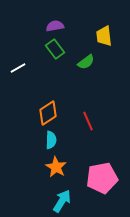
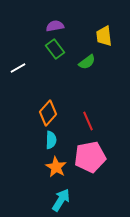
green semicircle: moved 1 px right
orange diamond: rotated 15 degrees counterclockwise
pink pentagon: moved 12 px left, 21 px up
cyan arrow: moved 1 px left, 1 px up
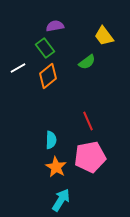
yellow trapezoid: rotated 30 degrees counterclockwise
green rectangle: moved 10 px left, 1 px up
orange diamond: moved 37 px up; rotated 10 degrees clockwise
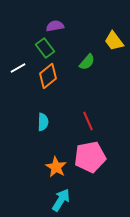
yellow trapezoid: moved 10 px right, 5 px down
green semicircle: rotated 12 degrees counterclockwise
cyan semicircle: moved 8 px left, 18 px up
